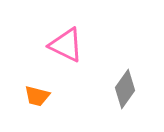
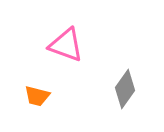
pink triangle: rotated 6 degrees counterclockwise
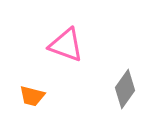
orange trapezoid: moved 5 px left
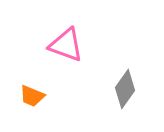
orange trapezoid: rotated 8 degrees clockwise
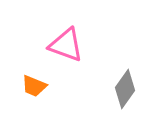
orange trapezoid: moved 2 px right, 10 px up
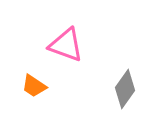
orange trapezoid: rotated 12 degrees clockwise
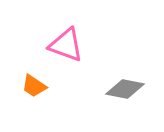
gray diamond: rotated 66 degrees clockwise
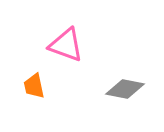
orange trapezoid: rotated 44 degrees clockwise
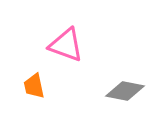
gray diamond: moved 2 px down
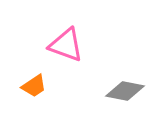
orange trapezoid: rotated 112 degrees counterclockwise
